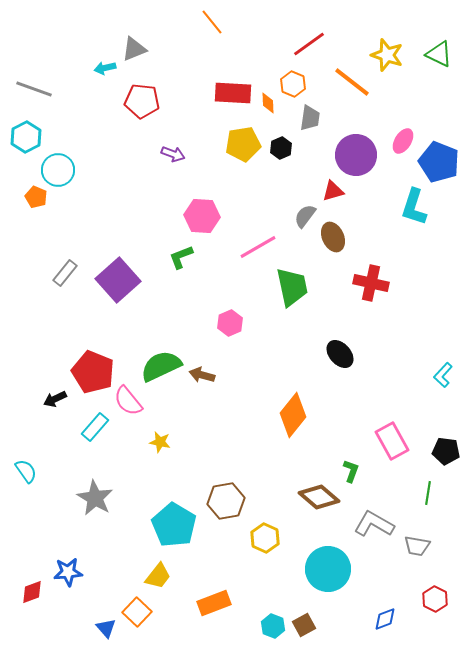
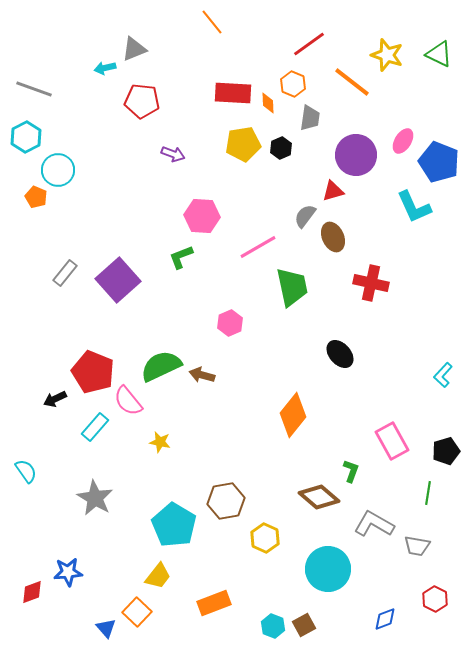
cyan L-shape at (414, 207): rotated 42 degrees counterclockwise
black pentagon at (446, 451): rotated 24 degrees counterclockwise
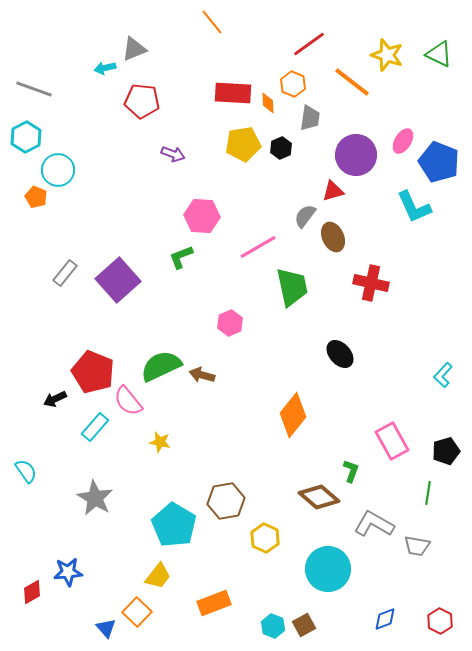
red diamond at (32, 592): rotated 10 degrees counterclockwise
red hexagon at (435, 599): moved 5 px right, 22 px down
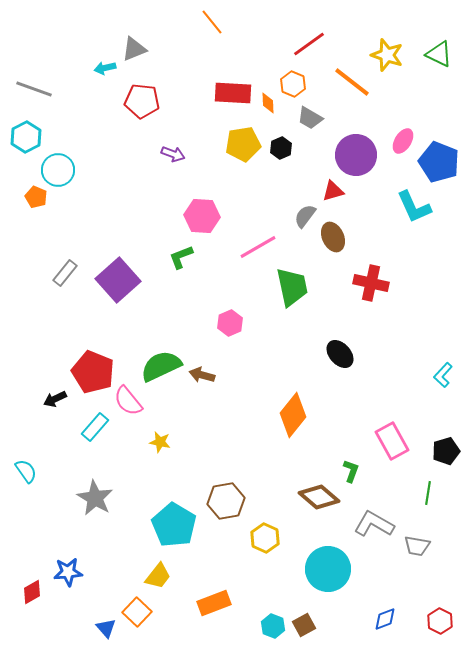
gray trapezoid at (310, 118): rotated 112 degrees clockwise
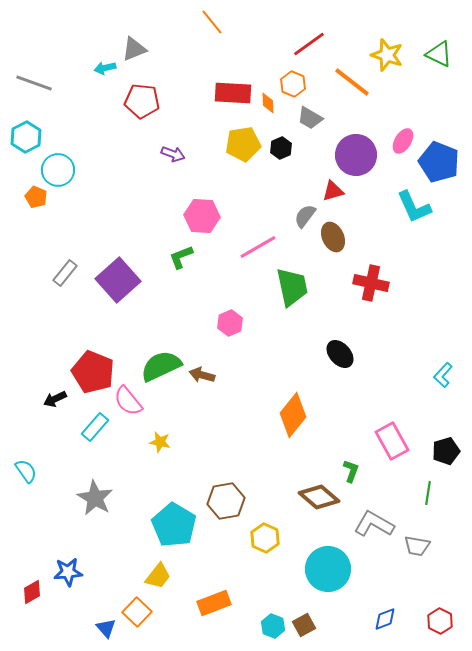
gray line at (34, 89): moved 6 px up
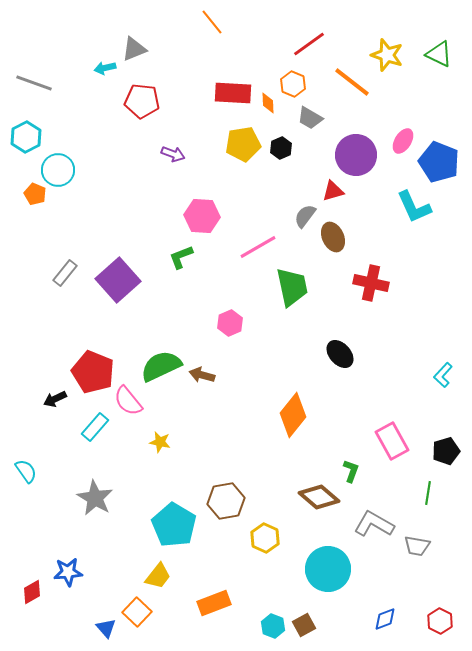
orange pentagon at (36, 197): moved 1 px left, 3 px up
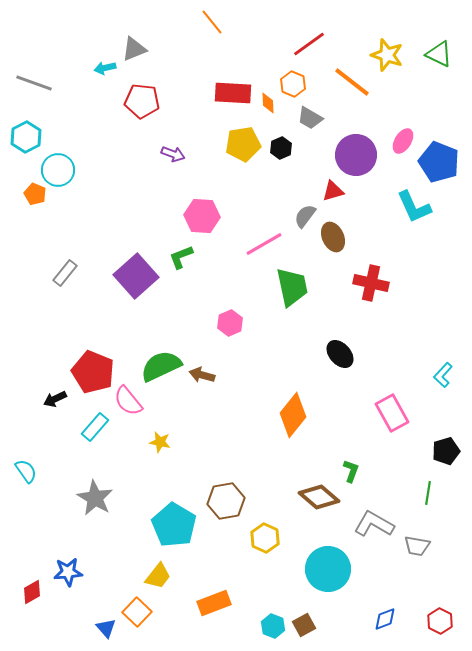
pink line at (258, 247): moved 6 px right, 3 px up
purple square at (118, 280): moved 18 px right, 4 px up
pink rectangle at (392, 441): moved 28 px up
